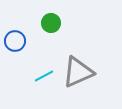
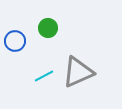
green circle: moved 3 px left, 5 px down
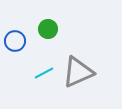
green circle: moved 1 px down
cyan line: moved 3 px up
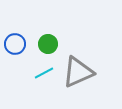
green circle: moved 15 px down
blue circle: moved 3 px down
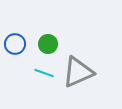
cyan line: rotated 48 degrees clockwise
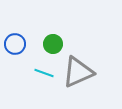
green circle: moved 5 px right
